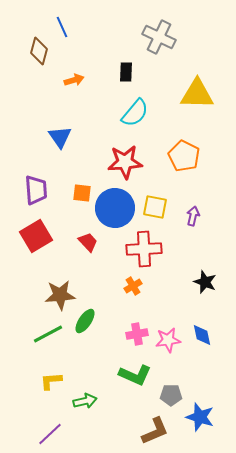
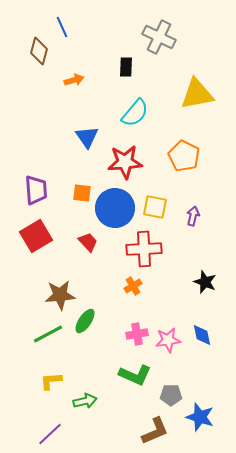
black rectangle: moved 5 px up
yellow triangle: rotated 12 degrees counterclockwise
blue triangle: moved 27 px right
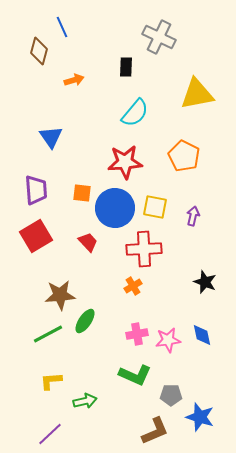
blue triangle: moved 36 px left
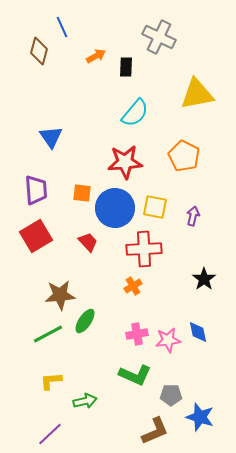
orange arrow: moved 22 px right, 24 px up; rotated 12 degrees counterclockwise
black star: moved 1 px left, 3 px up; rotated 15 degrees clockwise
blue diamond: moved 4 px left, 3 px up
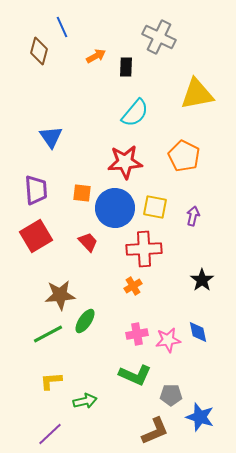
black star: moved 2 px left, 1 px down
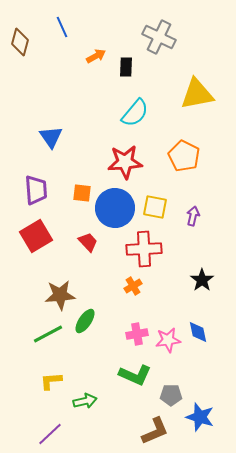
brown diamond: moved 19 px left, 9 px up
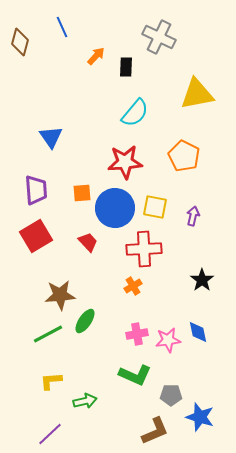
orange arrow: rotated 18 degrees counterclockwise
orange square: rotated 12 degrees counterclockwise
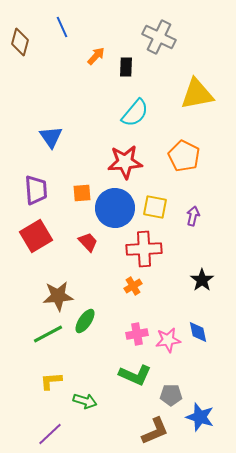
brown star: moved 2 px left, 1 px down
green arrow: rotated 30 degrees clockwise
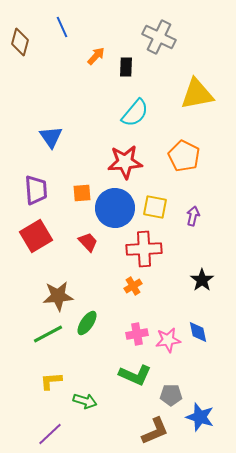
green ellipse: moved 2 px right, 2 px down
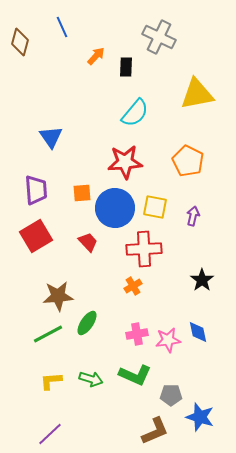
orange pentagon: moved 4 px right, 5 px down
green arrow: moved 6 px right, 22 px up
